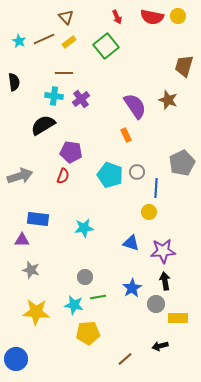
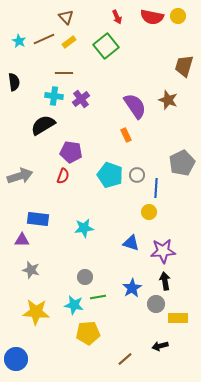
gray circle at (137, 172): moved 3 px down
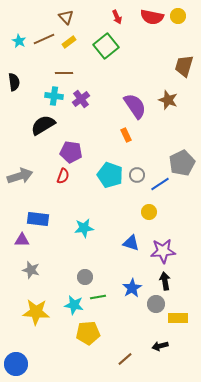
blue line at (156, 188): moved 4 px right, 4 px up; rotated 54 degrees clockwise
blue circle at (16, 359): moved 5 px down
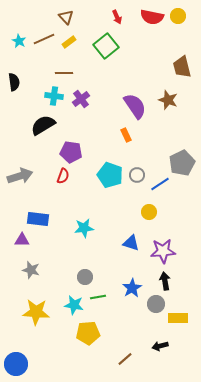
brown trapezoid at (184, 66): moved 2 px left, 1 px down; rotated 30 degrees counterclockwise
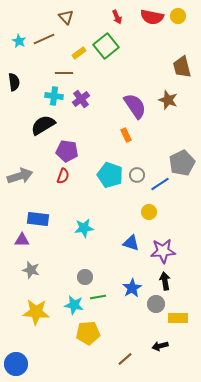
yellow rectangle at (69, 42): moved 10 px right, 11 px down
purple pentagon at (71, 152): moved 4 px left, 1 px up
